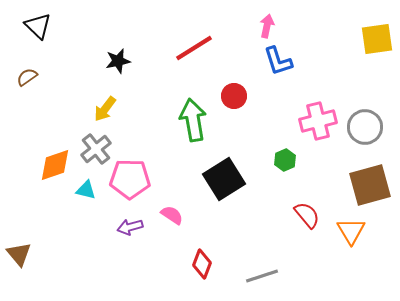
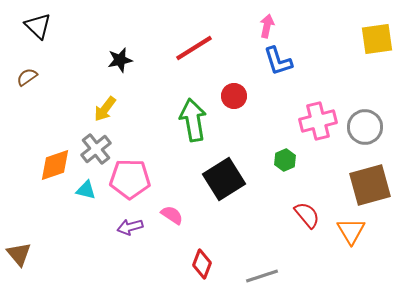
black star: moved 2 px right, 1 px up
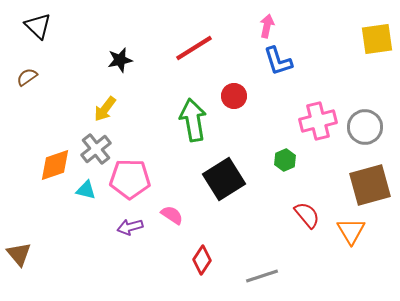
red diamond: moved 4 px up; rotated 12 degrees clockwise
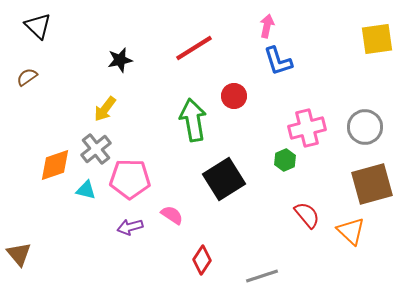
pink cross: moved 11 px left, 7 px down
brown square: moved 2 px right, 1 px up
orange triangle: rotated 16 degrees counterclockwise
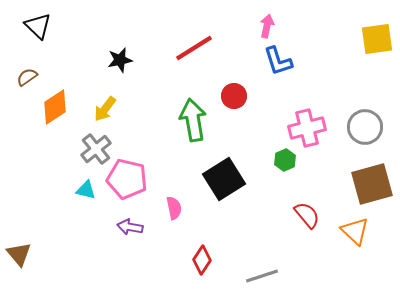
orange diamond: moved 58 px up; rotated 15 degrees counterclockwise
pink pentagon: moved 3 px left; rotated 12 degrees clockwise
pink semicircle: moved 2 px right, 7 px up; rotated 45 degrees clockwise
purple arrow: rotated 25 degrees clockwise
orange triangle: moved 4 px right
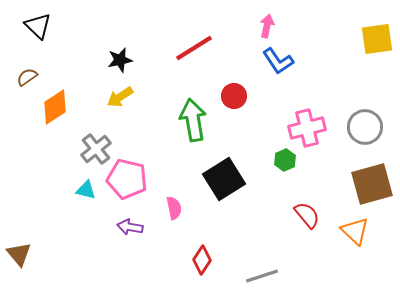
blue L-shape: rotated 16 degrees counterclockwise
yellow arrow: moved 15 px right, 12 px up; rotated 20 degrees clockwise
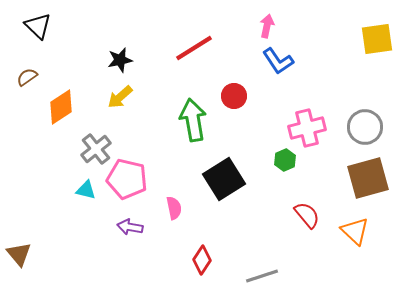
yellow arrow: rotated 8 degrees counterclockwise
orange diamond: moved 6 px right
brown square: moved 4 px left, 6 px up
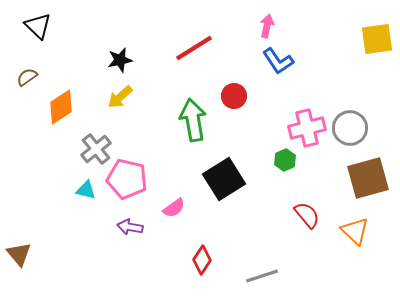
gray circle: moved 15 px left, 1 px down
pink semicircle: rotated 65 degrees clockwise
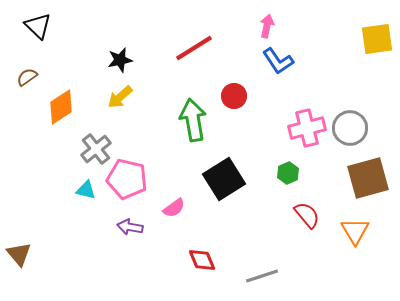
green hexagon: moved 3 px right, 13 px down
orange triangle: rotated 16 degrees clockwise
red diamond: rotated 56 degrees counterclockwise
